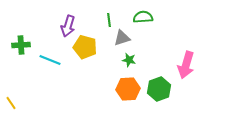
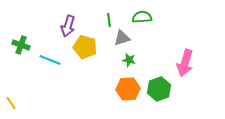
green semicircle: moved 1 px left
green cross: rotated 24 degrees clockwise
pink arrow: moved 1 px left, 2 px up
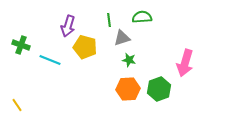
yellow line: moved 6 px right, 2 px down
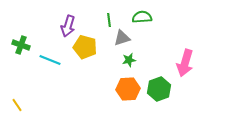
green star: rotated 24 degrees counterclockwise
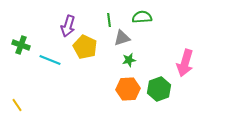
yellow pentagon: rotated 10 degrees clockwise
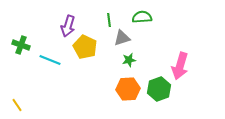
pink arrow: moved 5 px left, 3 px down
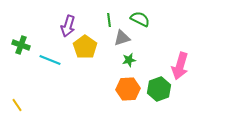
green semicircle: moved 2 px left, 2 px down; rotated 30 degrees clockwise
yellow pentagon: rotated 10 degrees clockwise
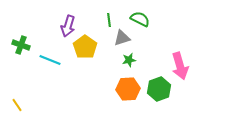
pink arrow: rotated 32 degrees counterclockwise
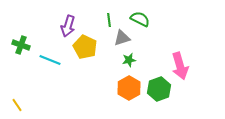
yellow pentagon: rotated 10 degrees counterclockwise
orange hexagon: moved 1 px right, 1 px up; rotated 25 degrees counterclockwise
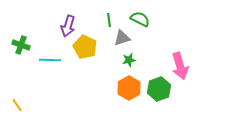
cyan line: rotated 20 degrees counterclockwise
